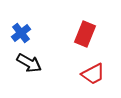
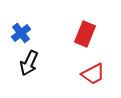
black arrow: rotated 85 degrees clockwise
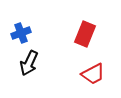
blue cross: rotated 18 degrees clockwise
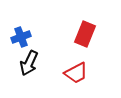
blue cross: moved 4 px down
red trapezoid: moved 17 px left, 1 px up
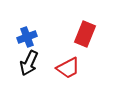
blue cross: moved 6 px right
red trapezoid: moved 8 px left, 5 px up
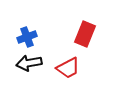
black arrow: rotated 55 degrees clockwise
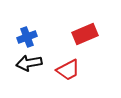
red rectangle: rotated 45 degrees clockwise
red trapezoid: moved 2 px down
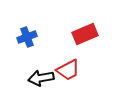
black arrow: moved 12 px right, 15 px down
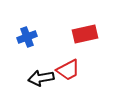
red rectangle: rotated 10 degrees clockwise
